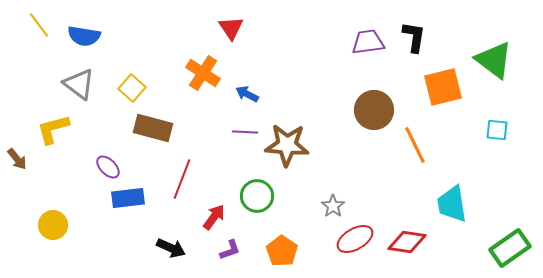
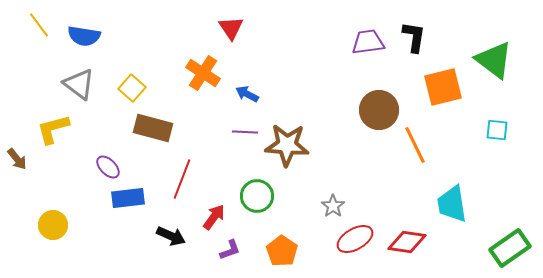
brown circle: moved 5 px right
black arrow: moved 12 px up
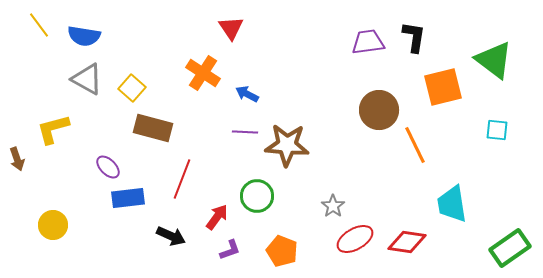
gray triangle: moved 8 px right, 5 px up; rotated 8 degrees counterclockwise
brown arrow: rotated 20 degrees clockwise
red arrow: moved 3 px right
orange pentagon: rotated 12 degrees counterclockwise
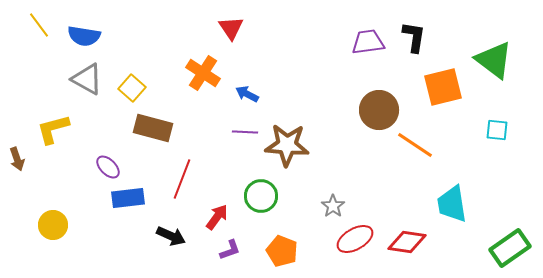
orange line: rotated 30 degrees counterclockwise
green circle: moved 4 px right
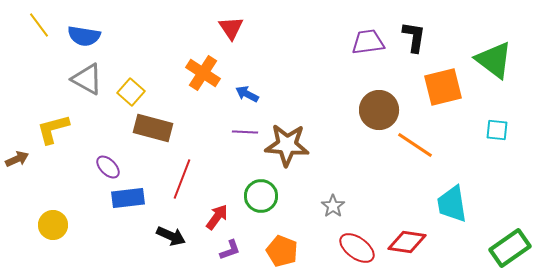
yellow square: moved 1 px left, 4 px down
brown arrow: rotated 95 degrees counterclockwise
red ellipse: moved 2 px right, 9 px down; rotated 66 degrees clockwise
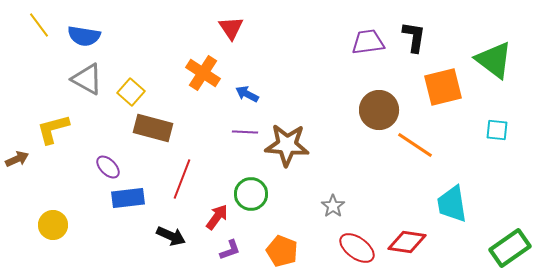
green circle: moved 10 px left, 2 px up
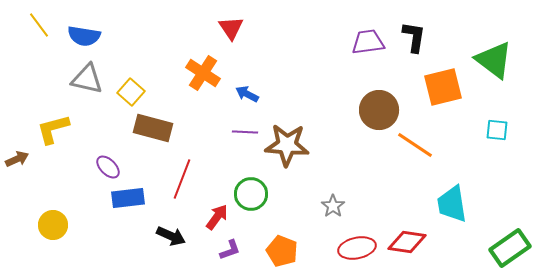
gray triangle: rotated 16 degrees counterclockwise
red ellipse: rotated 48 degrees counterclockwise
